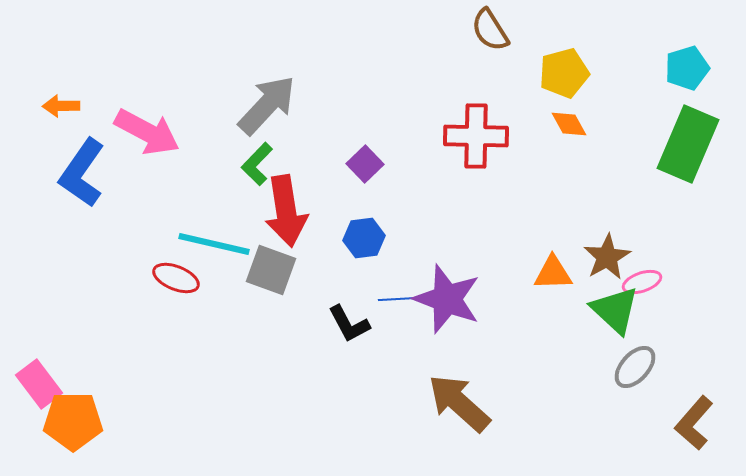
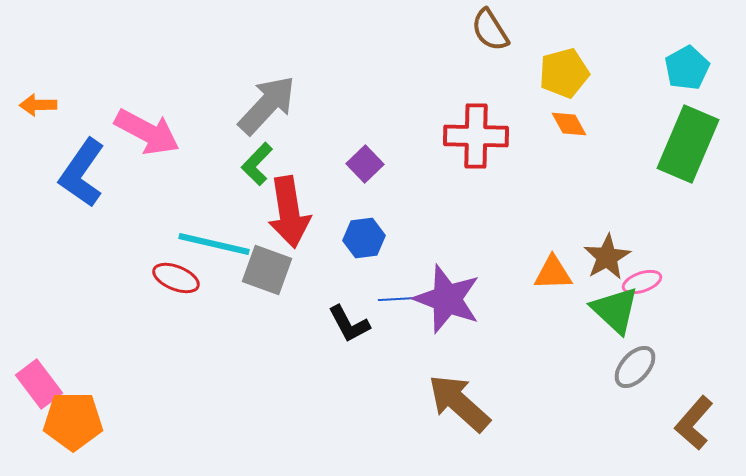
cyan pentagon: rotated 12 degrees counterclockwise
orange arrow: moved 23 px left, 1 px up
red arrow: moved 3 px right, 1 px down
gray square: moved 4 px left
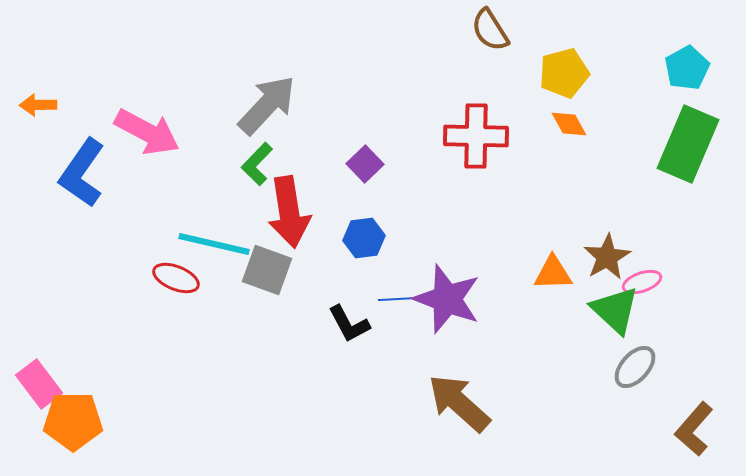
brown L-shape: moved 6 px down
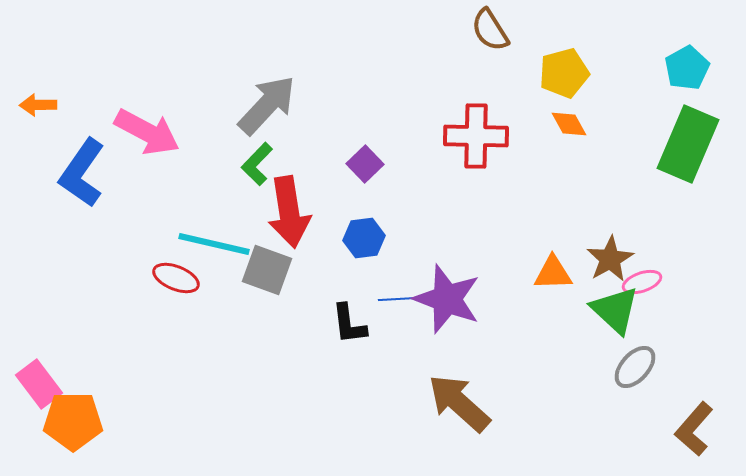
brown star: moved 3 px right, 2 px down
black L-shape: rotated 21 degrees clockwise
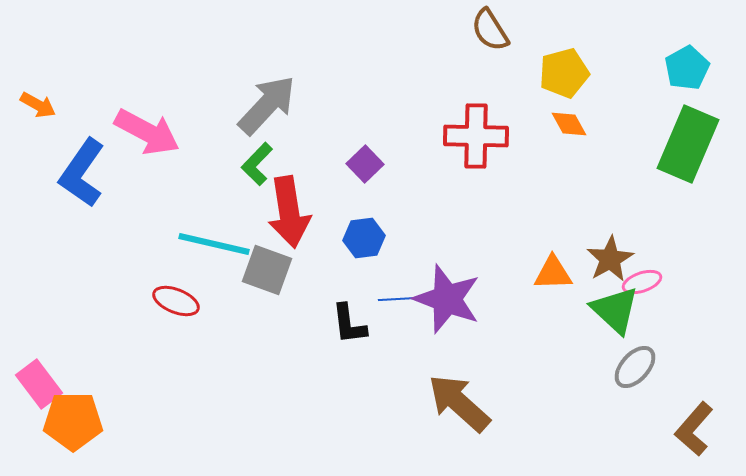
orange arrow: rotated 150 degrees counterclockwise
red ellipse: moved 23 px down
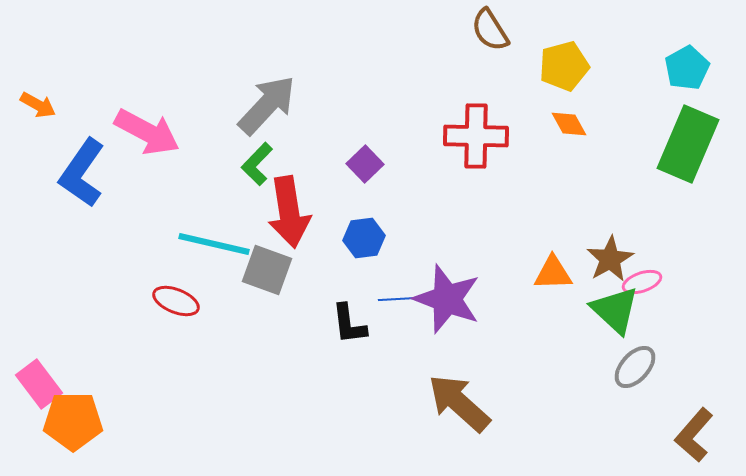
yellow pentagon: moved 7 px up
brown L-shape: moved 6 px down
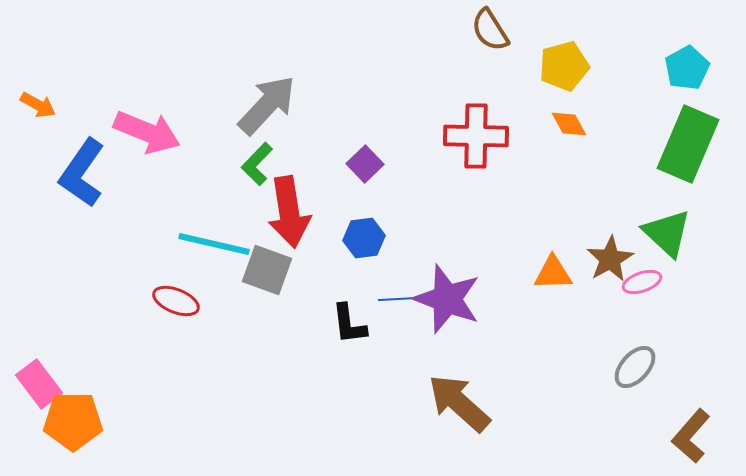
pink arrow: rotated 6 degrees counterclockwise
green triangle: moved 52 px right, 77 px up
brown L-shape: moved 3 px left, 1 px down
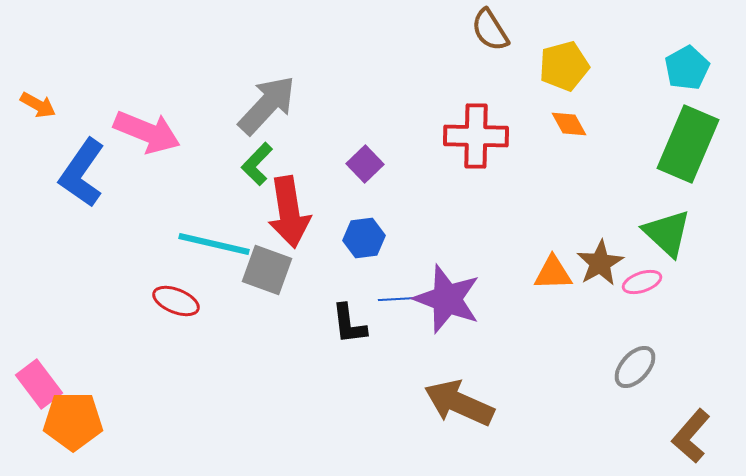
brown star: moved 10 px left, 4 px down
brown arrow: rotated 18 degrees counterclockwise
